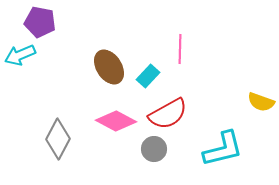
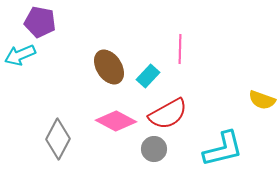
yellow semicircle: moved 1 px right, 2 px up
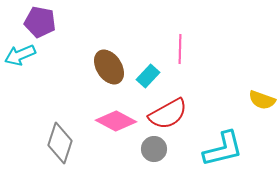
gray diamond: moved 2 px right, 4 px down; rotated 9 degrees counterclockwise
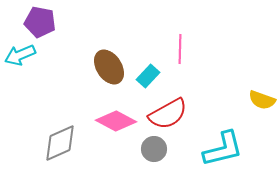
gray diamond: rotated 48 degrees clockwise
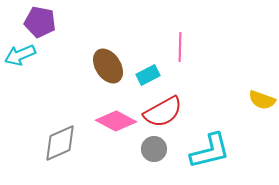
pink line: moved 2 px up
brown ellipse: moved 1 px left, 1 px up
cyan rectangle: moved 1 px up; rotated 20 degrees clockwise
red semicircle: moved 5 px left, 2 px up
cyan L-shape: moved 13 px left, 2 px down
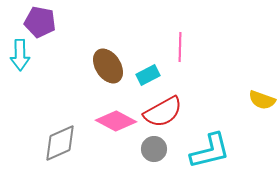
cyan arrow: rotated 68 degrees counterclockwise
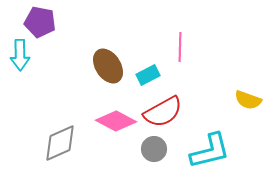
yellow semicircle: moved 14 px left
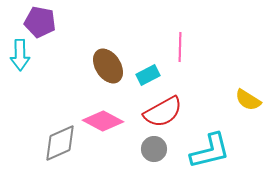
yellow semicircle: rotated 12 degrees clockwise
pink diamond: moved 13 px left
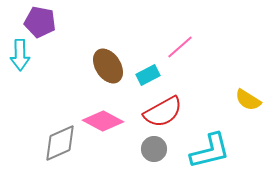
pink line: rotated 48 degrees clockwise
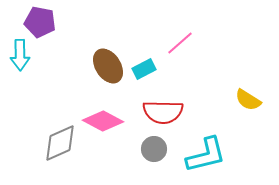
pink line: moved 4 px up
cyan rectangle: moved 4 px left, 6 px up
red semicircle: rotated 30 degrees clockwise
cyan L-shape: moved 4 px left, 4 px down
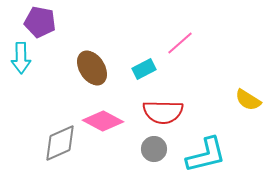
cyan arrow: moved 1 px right, 3 px down
brown ellipse: moved 16 px left, 2 px down
